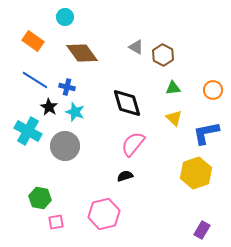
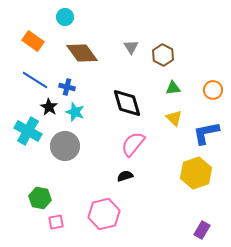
gray triangle: moved 5 px left; rotated 28 degrees clockwise
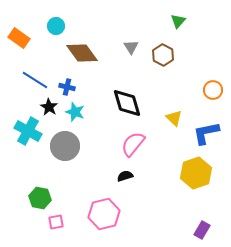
cyan circle: moved 9 px left, 9 px down
orange rectangle: moved 14 px left, 3 px up
green triangle: moved 5 px right, 67 px up; rotated 42 degrees counterclockwise
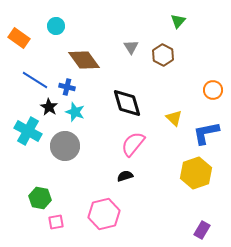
brown diamond: moved 2 px right, 7 px down
